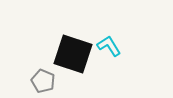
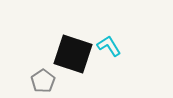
gray pentagon: rotated 15 degrees clockwise
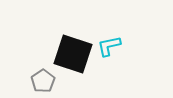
cyan L-shape: rotated 70 degrees counterclockwise
